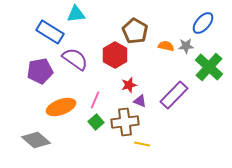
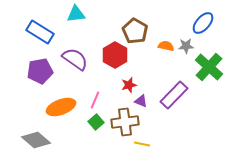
blue rectangle: moved 10 px left
purple triangle: moved 1 px right
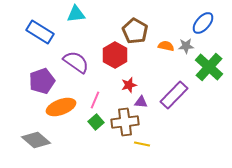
purple semicircle: moved 1 px right, 3 px down
purple pentagon: moved 2 px right, 10 px down; rotated 10 degrees counterclockwise
purple triangle: moved 1 px down; rotated 16 degrees counterclockwise
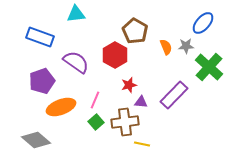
blue rectangle: moved 5 px down; rotated 12 degrees counterclockwise
orange semicircle: moved 1 px down; rotated 56 degrees clockwise
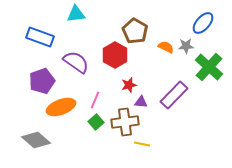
orange semicircle: rotated 42 degrees counterclockwise
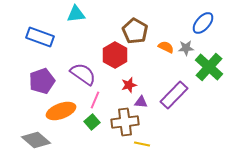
gray star: moved 2 px down
purple semicircle: moved 7 px right, 12 px down
orange ellipse: moved 4 px down
green square: moved 4 px left
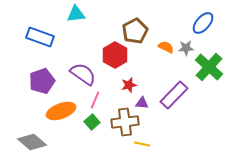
brown pentagon: rotated 15 degrees clockwise
purple triangle: moved 1 px right, 1 px down
gray diamond: moved 4 px left, 2 px down
